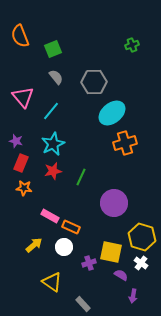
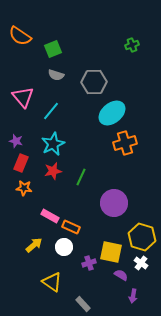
orange semicircle: rotated 35 degrees counterclockwise
gray semicircle: moved 2 px up; rotated 147 degrees clockwise
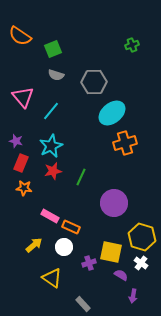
cyan star: moved 2 px left, 2 px down
yellow triangle: moved 4 px up
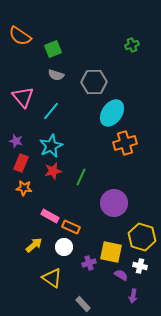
cyan ellipse: rotated 16 degrees counterclockwise
white cross: moved 1 px left, 3 px down; rotated 24 degrees counterclockwise
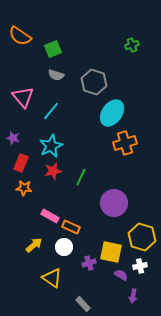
gray hexagon: rotated 20 degrees clockwise
purple star: moved 3 px left, 3 px up
white cross: rotated 24 degrees counterclockwise
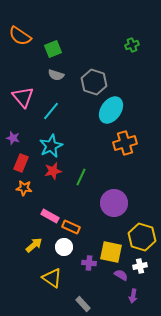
cyan ellipse: moved 1 px left, 3 px up
purple cross: rotated 24 degrees clockwise
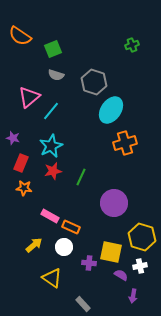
pink triangle: moved 6 px right; rotated 30 degrees clockwise
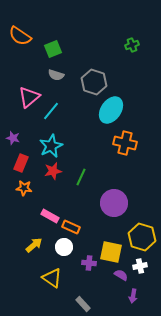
orange cross: rotated 30 degrees clockwise
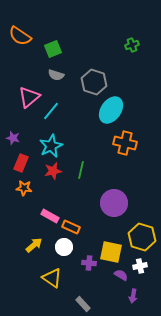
green line: moved 7 px up; rotated 12 degrees counterclockwise
